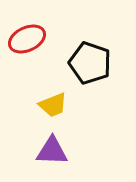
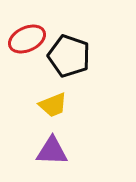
black pentagon: moved 21 px left, 7 px up
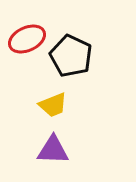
black pentagon: moved 2 px right; rotated 6 degrees clockwise
purple triangle: moved 1 px right, 1 px up
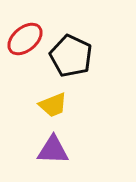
red ellipse: moved 2 px left; rotated 15 degrees counterclockwise
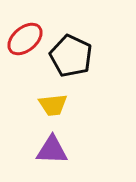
yellow trapezoid: rotated 16 degrees clockwise
purple triangle: moved 1 px left
